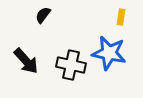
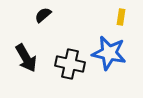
black semicircle: rotated 12 degrees clockwise
black arrow: moved 3 px up; rotated 12 degrees clockwise
black cross: moved 1 px left, 1 px up
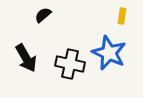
yellow rectangle: moved 1 px right, 1 px up
blue star: rotated 12 degrees clockwise
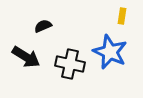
black semicircle: moved 11 px down; rotated 18 degrees clockwise
blue star: moved 1 px right, 1 px up
black arrow: moved 1 px up; rotated 28 degrees counterclockwise
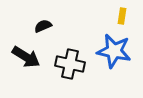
blue star: moved 4 px right, 1 px up; rotated 12 degrees counterclockwise
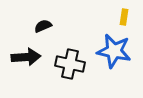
yellow rectangle: moved 2 px right, 1 px down
black arrow: rotated 36 degrees counterclockwise
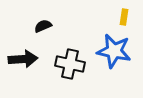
black arrow: moved 3 px left, 2 px down
